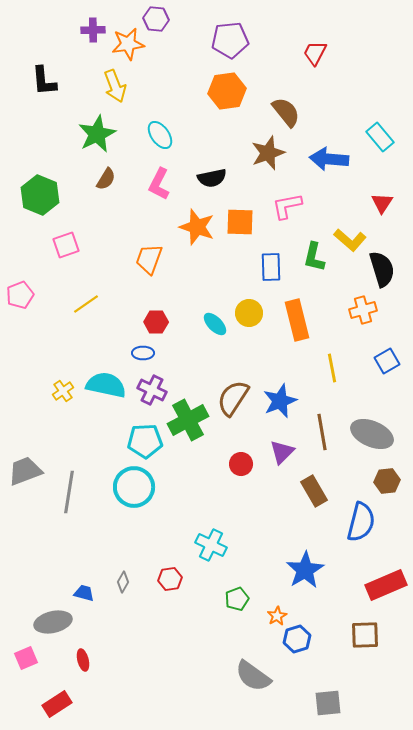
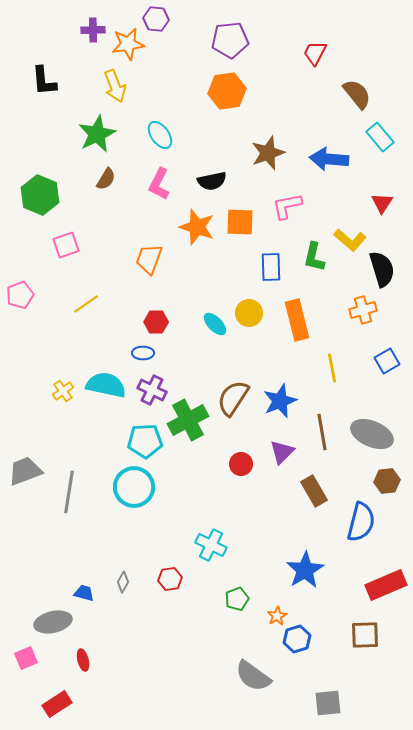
brown semicircle at (286, 112): moved 71 px right, 18 px up
black semicircle at (212, 178): moved 3 px down
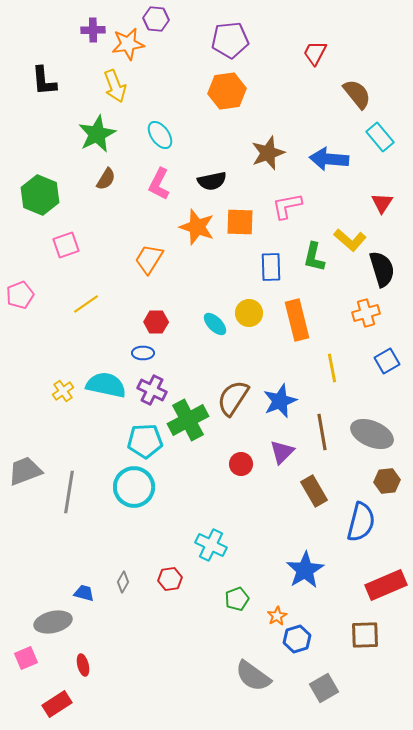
orange trapezoid at (149, 259): rotated 12 degrees clockwise
orange cross at (363, 310): moved 3 px right, 3 px down
red ellipse at (83, 660): moved 5 px down
gray square at (328, 703): moved 4 px left, 15 px up; rotated 24 degrees counterclockwise
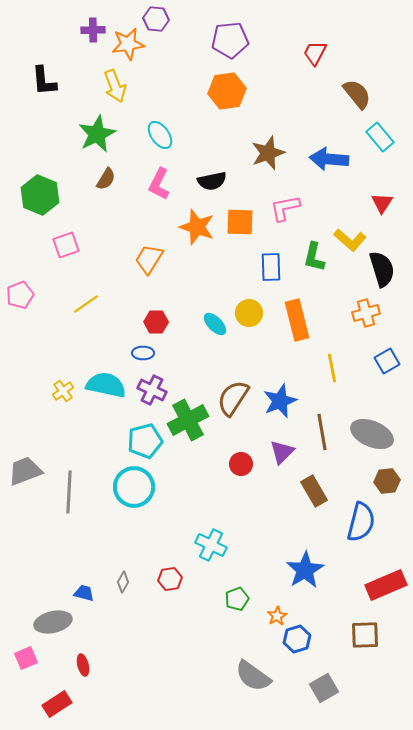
pink L-shape at (287, 206): moved 2 px left, 2 px down
cyan pentagon at (145, 441): rotated 12 degrees counterclockwise
gray line at (69, 492): rotated 6 degrees counterclockwise
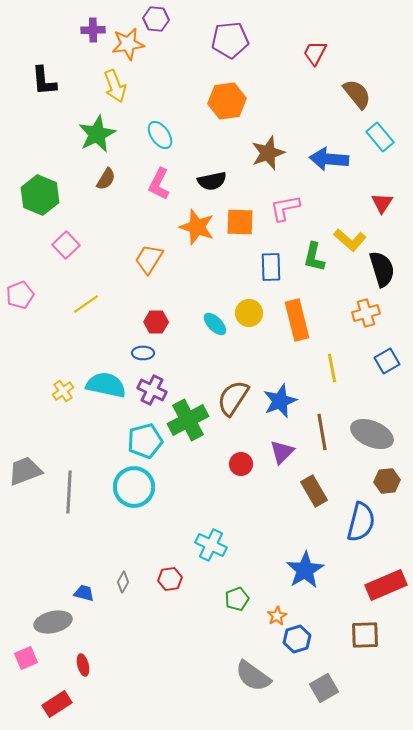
orange hexagon at (227, 91): moved 10 px down
pink square at (66, 245): rotated 24 degrees counterclockwise
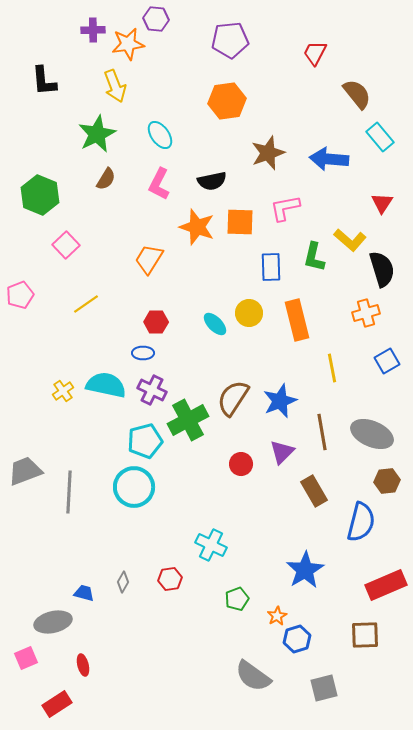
gray square at (324, 688): rotated 16 degrees clockwise
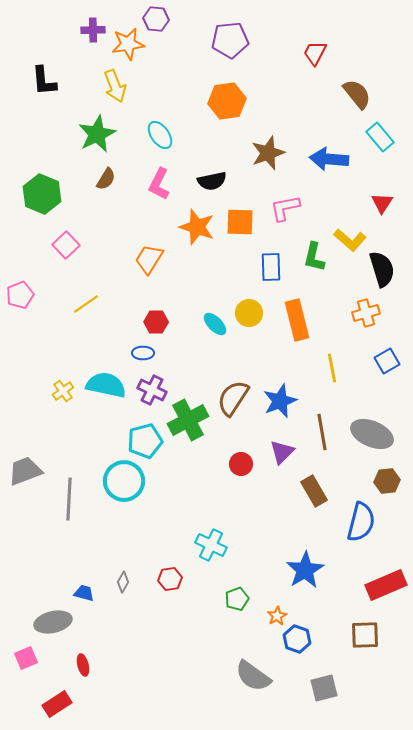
green hexagon at (40, 195): moved 2 px right, 1 px up
cyan circle at (134, 487): moved 10 px left, 6 px up
gray line at (69, 492): moved 7 px down
blue hexagon at (297, 639): rotated 24 degrees counterclockwise
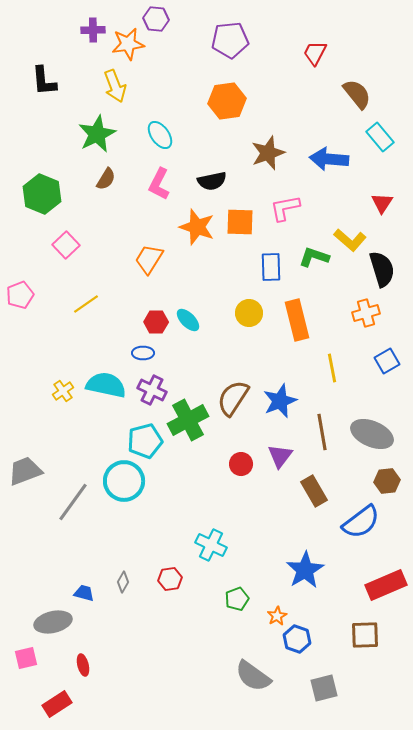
green L-shape at (314, 257): rotated 96 degrees clockwise
cyan ellipse at (215, 324): moved 27 px left, 4 px up
purple triangle at (282, 452): moved 2 px left, 4 px down; rotated 8 degrees counterclockwise
gray line at (69, 499): moved 4 px right, 3 px down; rotated 33 degrees clockwise
blue semicircle at (361, 522): rotated 39 degrees clockwise
pink square at (26, 658): rotated 10 degrees clockwise
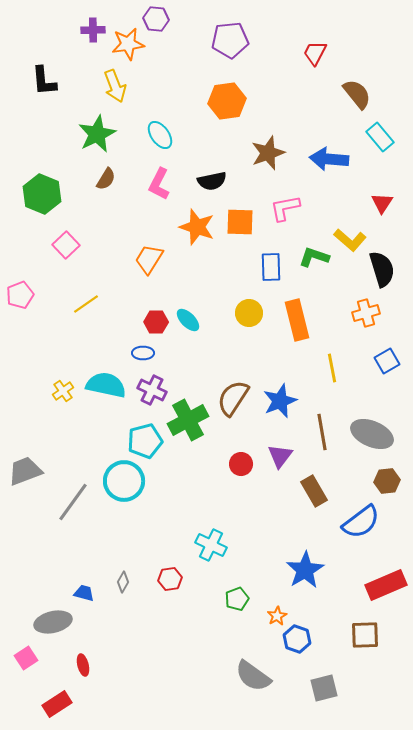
pink square at (26, 658): rotated 20 degrees counterclockwise
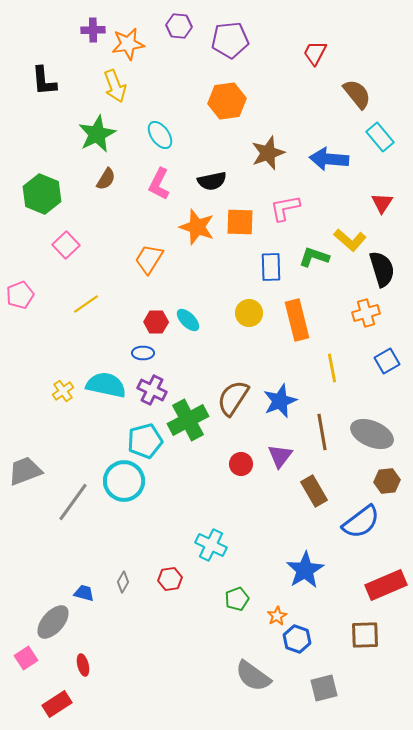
purple hexagon at (156, 19): moved 23 px right, 7 px down
gray ellipse at (53, 622): rotated 36 degrees counterclockwise
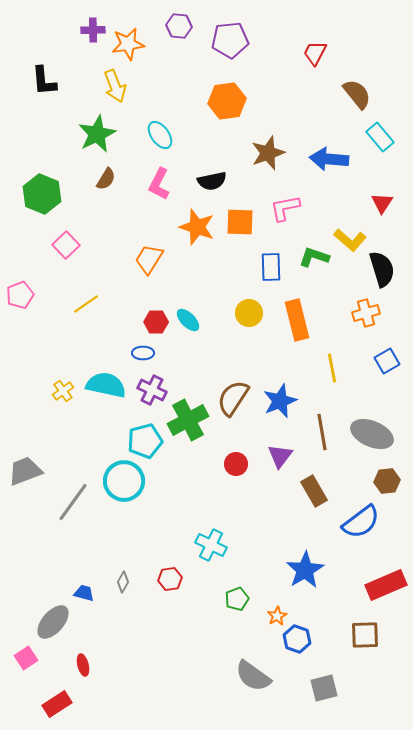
red circle at (241, 464): moved 5 px left
